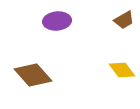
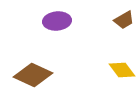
brown diamond: rotated 24 degrees counterclockwise
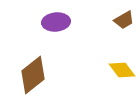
purple ellipse: moved 1 px left, 1 px down
brown diamond: rotated 63 degrees counterclockwise
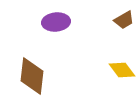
brown diamond: moved 1 px left, 1 px down; rotated 45 degrees counterclockwise
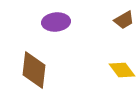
brown diamond: moved 2 px right, 6 px up
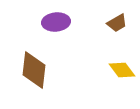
brown trapezoid: moved 7 px left, 3 px down
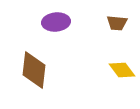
brown trapezoid: rotated 35 degrees clockwise
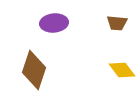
purple ellipse: moved 2 px left, 1 px down
brown diamond: rotated 12 degrees clockwise
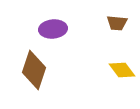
purple ellipse: moved 1 px left, 6 px down
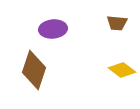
yellow diamond: rotated 16 degrees counterclockwise
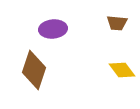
yellow diamond: rotated 16 degrees clockwise
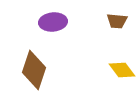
brown trapezoid: moved 2 px up
purple ellipse: moved 7 px up
